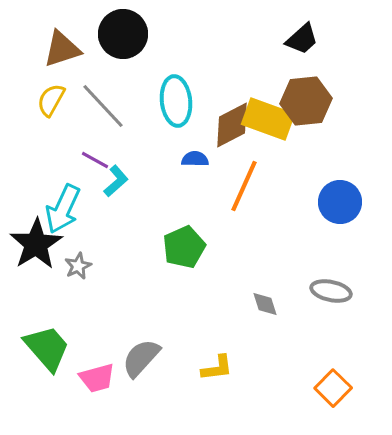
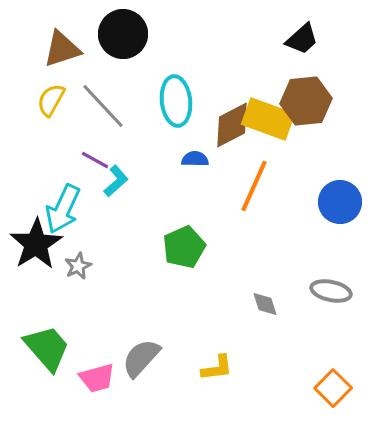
orange line: moved 10 px right
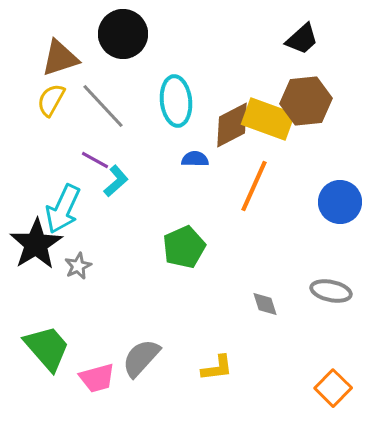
brown triangle: moved 2 px left, 9 px down
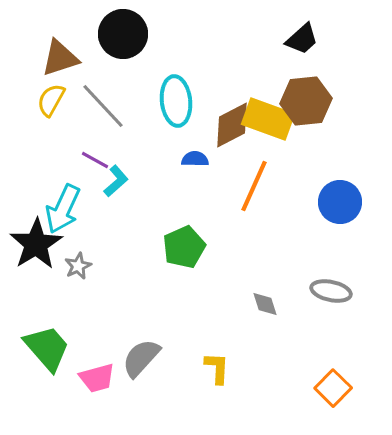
yellow L-shape: rotated 80 degrees counterclockwise
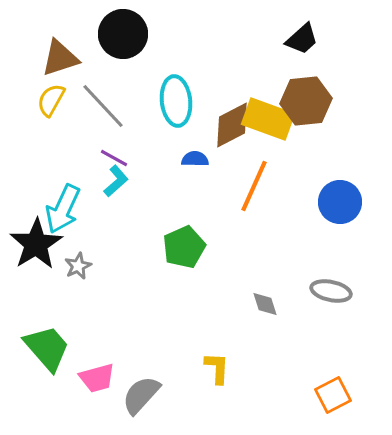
purple line: moved 19 px right, 2 px up
gray semicircle: moved 37 px down
orange square: moved 7 px down; rotated 18 degrees clockwise
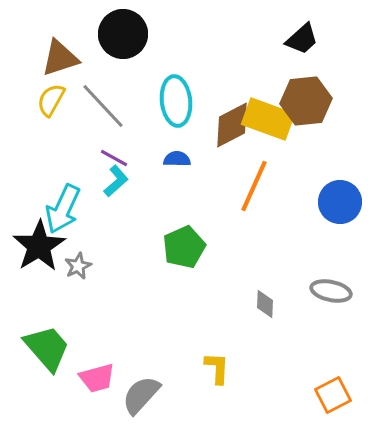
blue semicircle: moved 18 px left
black star: moved 3 px right, 2 px down
gray diamond: rotated 20 degrees clockwise
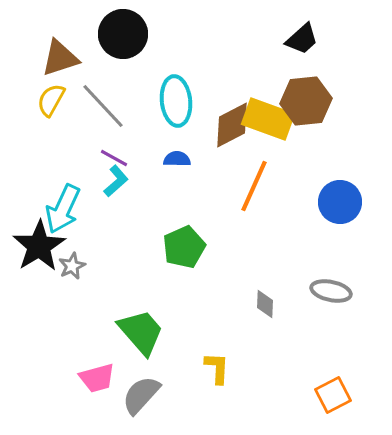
gray star: moved 6 px left
green trapezoid: moved 94 px right, 16 px up
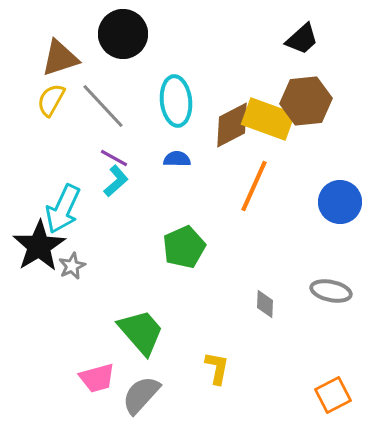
yellow L-shape: rotated 8 degrees clockwise
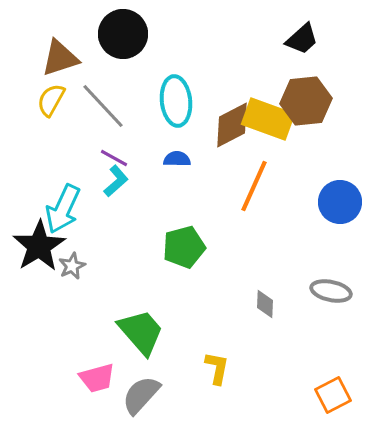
green pentagon: rotated 9 degrees clockwise
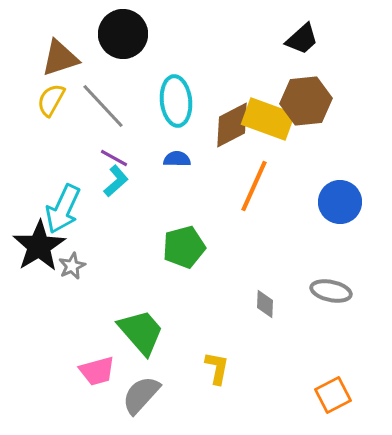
pink trapezoid: moved 7 px up
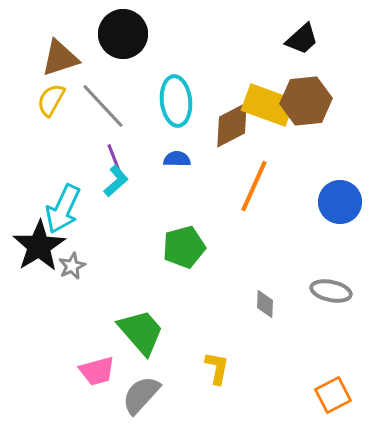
yellow rectangle: moved 14 px up
purple line: rotated 40 degrees clockwise
